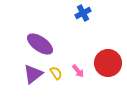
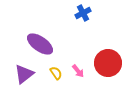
purple triangle: moved 9 px left
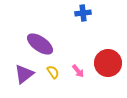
blue cross: rotated 21 degrees clockwise
yellow semicircle: moved 3 px left, 1 px up
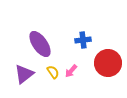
blue cross: moved 27 px down
purple ellipse: rotated 20 degrees clockwise
pink arrow: moved 7 px left; rotated 80 degrees clockwise
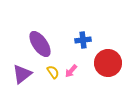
purple triangle: moved 2 px left
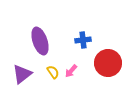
purple ellipse: moved 3 px up; rotated 16 degrees clockwise
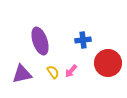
purple triangle: rotated 25 degrees clockwise
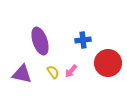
purple triangle: rotated 25 degrees clockwise
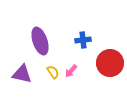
red circle: moved 2 px right
